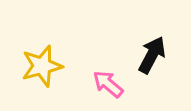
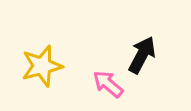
black arrow: moved 10 px left
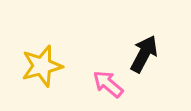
black arrow: moved 2 px right, 1 px up
